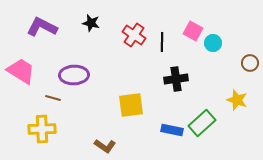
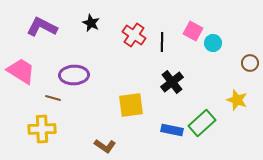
black star: rotated 12 degrees clockwise
black cross: moved 4 px left, 3 px down; rotated 30 degrees counterclockwise
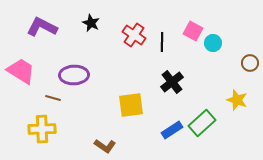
blue rectangle: rotated 45 degrees counterclockwise
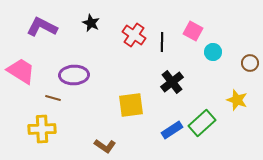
cyan circle: moved 9 px down
